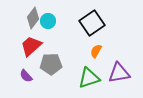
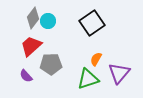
orange semicircle: moved 8 px down
purple triangle: rotated 40 degrees counterclockwise
green triangle: moved 1 px left, 1 px down
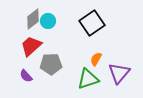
gray diamond: moved 1 px down; rotated 15 degrees clockwise
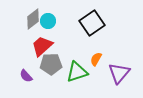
red trapezoid: moved 11 px right
green triangle: moved 11 px left, 7 px up
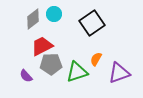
cyan circle: moved 6 px right, 7 px up
red trapezoid: rotated 15 degrees clockwise
purple triangle: rotated 30 degrees clockwise
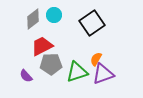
cyan circle: moved 1 px down
purple triangle: moved 16 px left, 1 px down
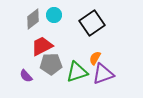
orange semicircle: moved 1 px left, 1 px up
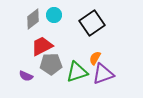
purple semicircle: rotated 24 degrees counterclockwise
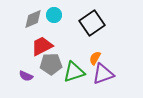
gray diamond: rotated 15 degrees clockwise
green triangle: moved 3 px left
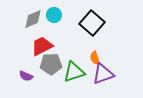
black square: rotated 15 degrees counterclockwise
orange semicircle: rotated 48 degrees counterclockwise
